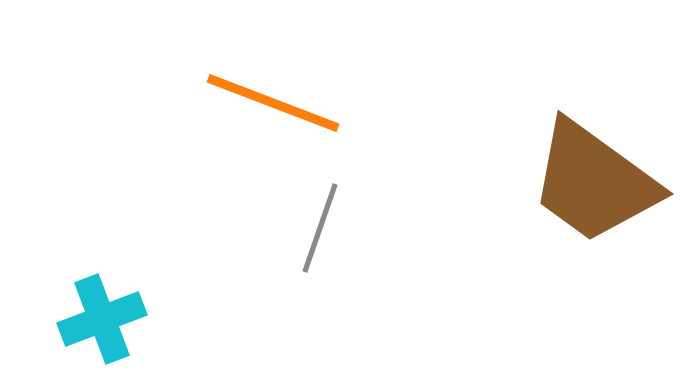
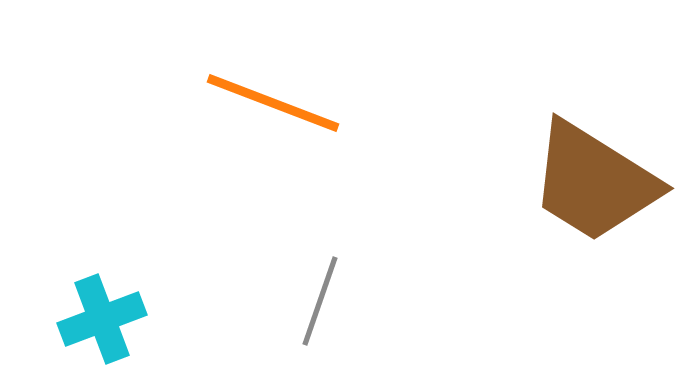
brown trapezoid: rotated 4 degrees counterclockwise
gray line: moved 73 px down
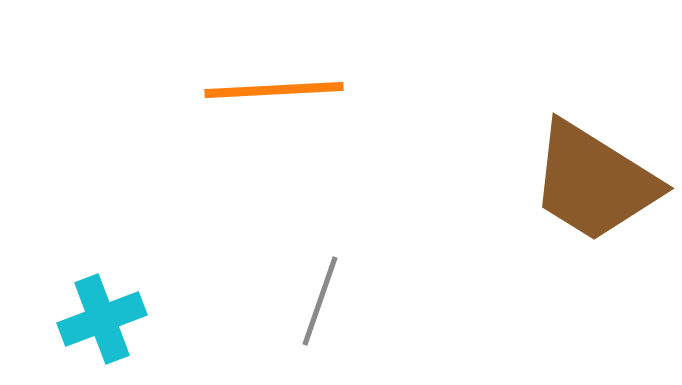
orange line: moved 1 px right, 13 px up; rotated 24 degrees counterclockwise
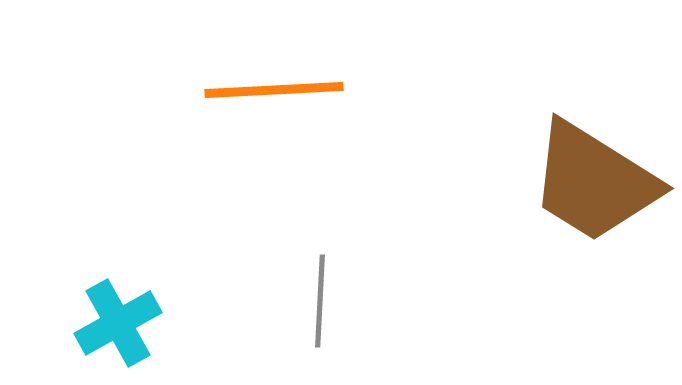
gray line: rotated 16 degrees counterclockwise
cyan cross: moved 16 px right, 4 px down; rotated 8 degrees counterclockwise
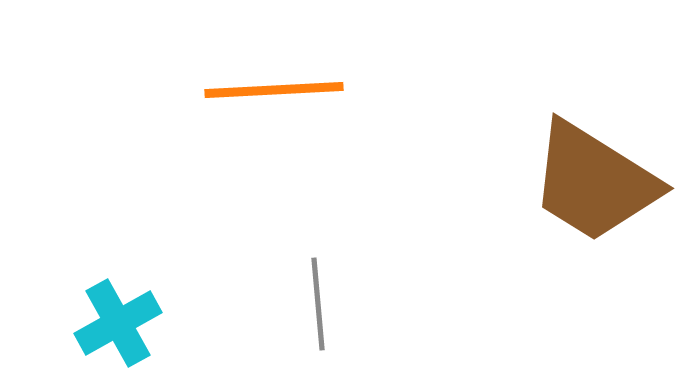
gray line: moved 2 px left, 3 px down; rotated 8 degrees counterclockwise
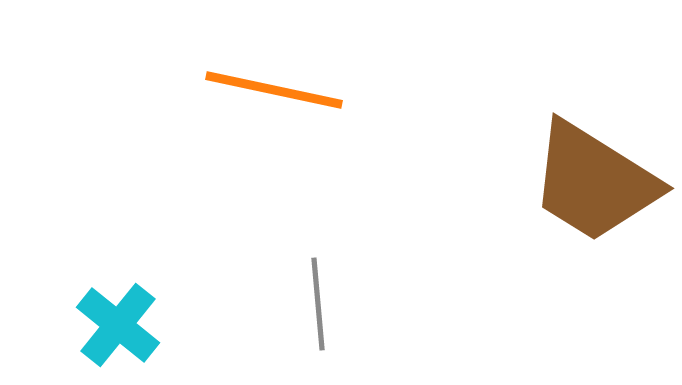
orange line: rotated 15 degrees clockwise
cyan cross: moved 2 px down; rotated 22 degrees counterclockwise
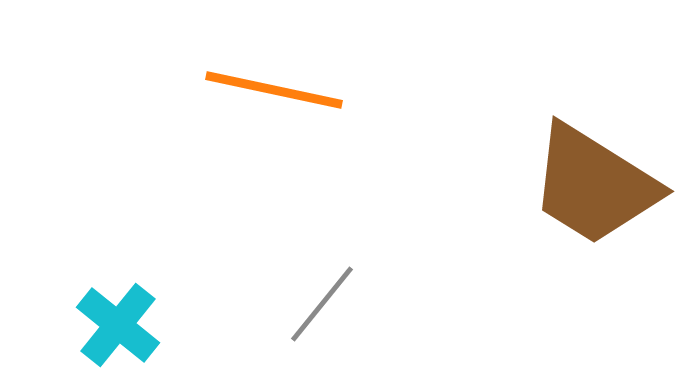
brown trapezoid: moved 3 px down
gray line: moved 4 px right; rotated 44 degrees clockwise
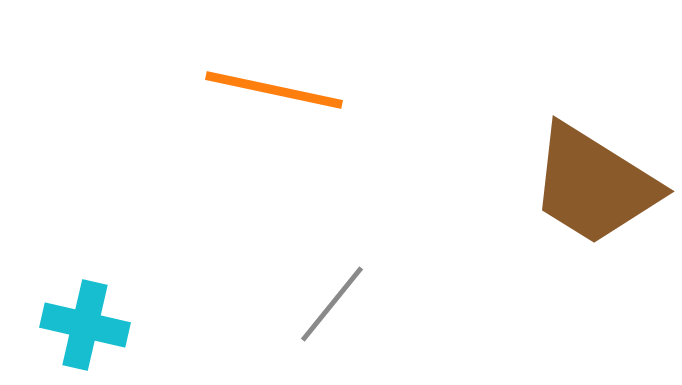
gray line: moved 10 px right
cyan cross: moved 33 px left; rotated 26 degrees counterclockwise
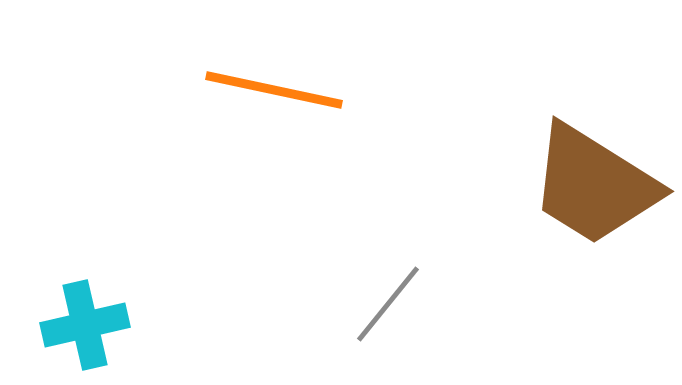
gray line: moved 56 px right
cyan cross: rotated 26 degrees counterclockwise
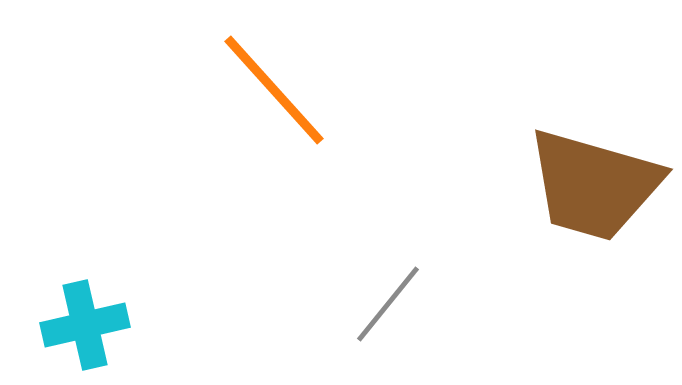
orange line: rotated 36 degrees clockwise
brown trapezoid: rotated 16 degrees counterclockwise
